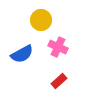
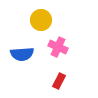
blue semicircle: rotated 25 degrees clockwise
red rectangle: rotated 21 degrees counterclockwise
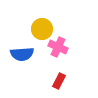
yellow circle: moved 1 px right, 9 px down
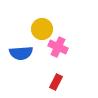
blue semicircle: moved 1 px left, 1 px up
red rectangle: moved 3 px left, 1 px down
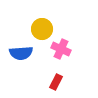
pink cross: moved 3 px right, 2 px down
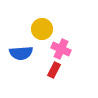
red rectangle: moved 2 px left, 12 px up
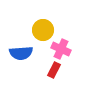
yellow circle: moved 1 px right, 1 px down
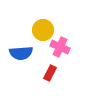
pink cross: moved 1 px left, 2 px up
red rectangle: moved 4 px left, 3 px down
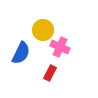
blue semicircle: rotated 60 degrees counterclockwise
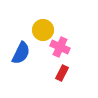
red rectangle: moved 12 px right
